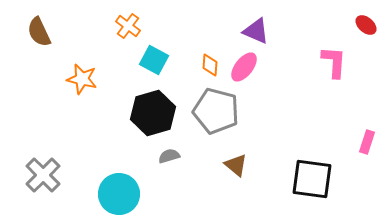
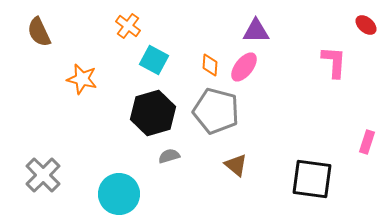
purple triangle: rotated 24 degrees counterclockwise
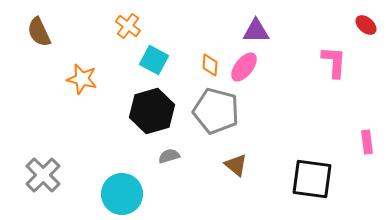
black hexagon: moved 1 px left, 2 px up
pink rectangle: rotated 25 degrees counterclockwise
cyan circle: moved 3 px right
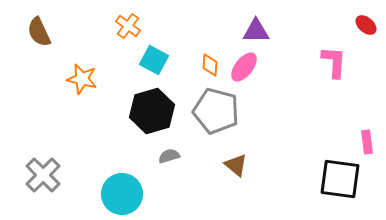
black square: moved 28 px right
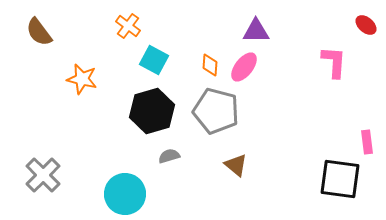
brown semicircle: rotated 12 degrees counterclockwise
cyan circle: moved 3 px right
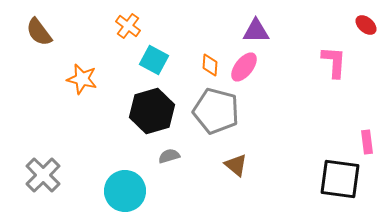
cyan circle: moved 3 px up
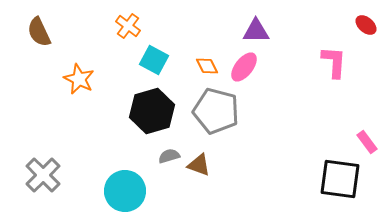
brown semicircle: rotated 12 degrees clockwise
orange diamond: moved 3 px left, 1 px down; rotated 30 degrees counterclockwise
orange star: moved 3 px left; rotated 12 degrees clockwise
pink rectangle: rotated 30 degrees counterclockwise
brown triangle: moved 37 px left; rotated 20 degrees counterclockwise
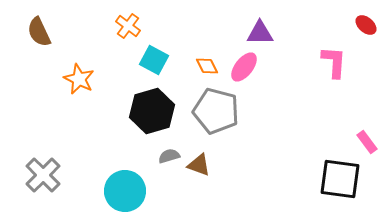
purple triangle: moved 4 px right, 2 px down
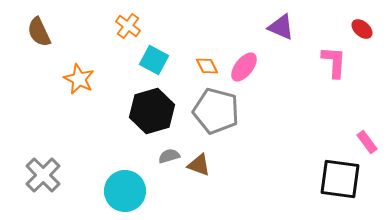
red ellipse: moved 4 px left, 4 px down
purple triangle: moved 21 px right, 6 px up; rotated 24 degrees clockwise
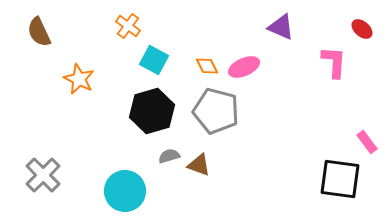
pink ellipse: rotated 28 degrees clockwise
